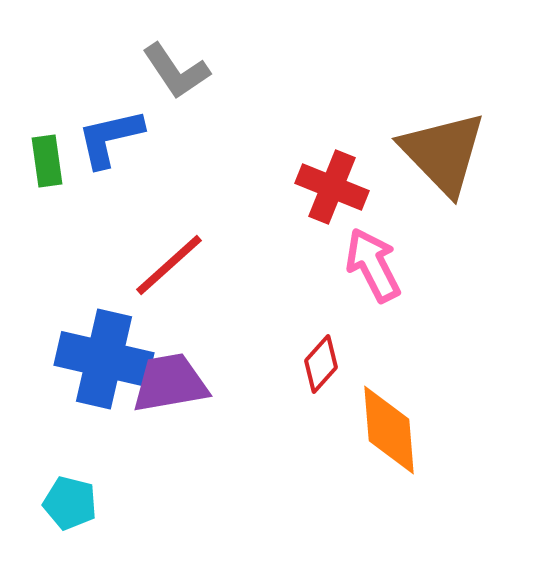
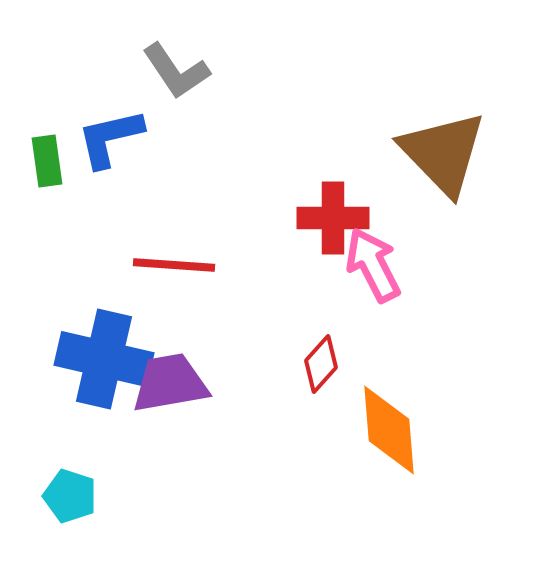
red cross: moved 1 px right, 31 px down; rotated 22 degrees counterclockwise
red line: moved 5 px right; rotated 46 degrees clockwise
cyan pentagon: moved 7 px up; rotated 4 degrees clockwise
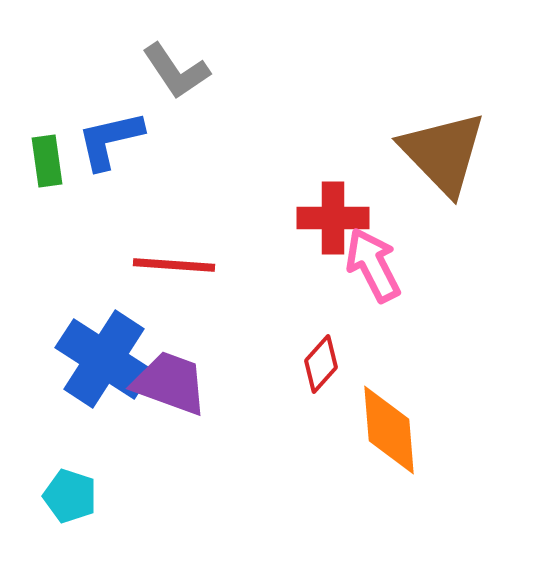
blue L-shape: moved 2 px down
blue cross: rotated 20 degrees clockwise
purple trapezoid: rotated 30 degrees clockwise
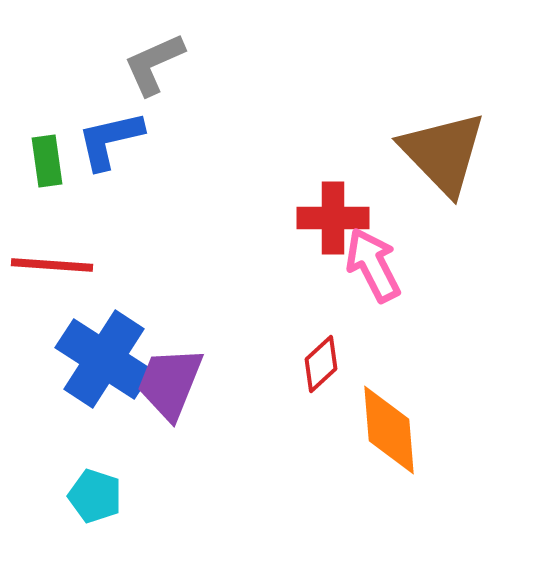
gray L-shape: moved 22 px left, 7 px up; rotated 100 degrees clockwise
red line: moved 122 px left
red diamond: rotated 6 degrees clockwise
purple trapezoid: rotated 88 degrees counterclockwise
cyan pentagon: moved 25 px right
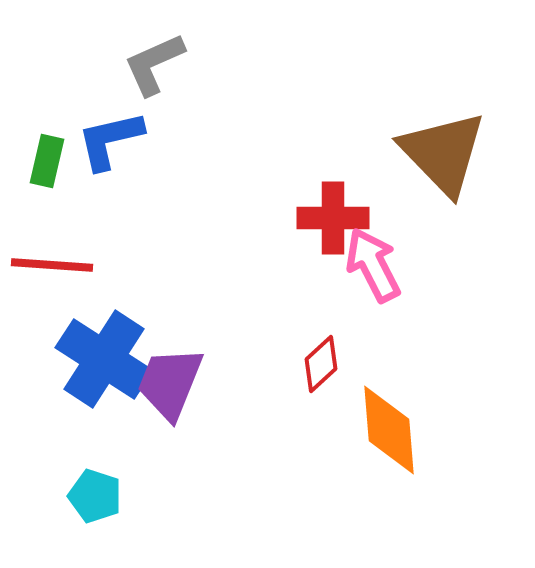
green rectangle: rotated 21 degrees clockwise
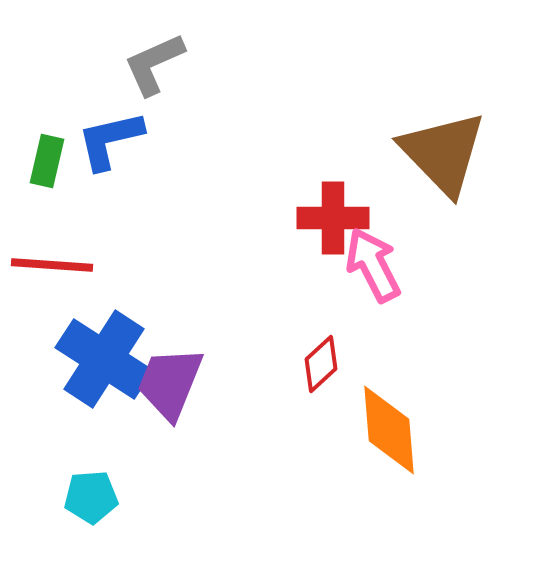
cyan pentagon: moved 4 px left, 1 px down; rotated 22 degrees counterclockwise
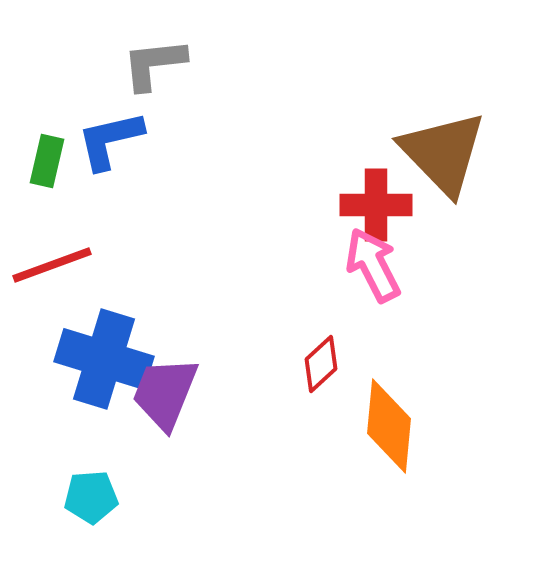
gray L-shape: rotated 18 degrees clockwise
red cross: moved 43 px right, 13 px up
red line: rotated 24 degrees counterclockwise
blue cross: rotated 16 degrees counterclockwise
purple trapezoid: moved 5 px left, 10 px down
orange diamond: moved 4 px up; rotated 10 degrees clockwise
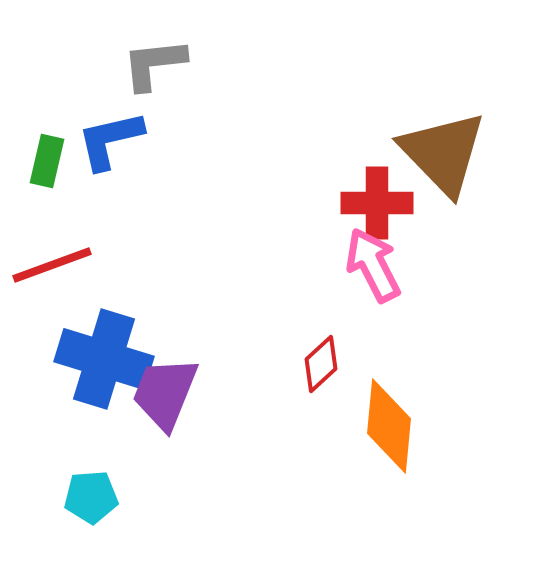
red cross: moved 1 px right, 2 px up
